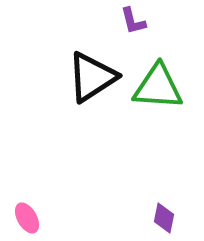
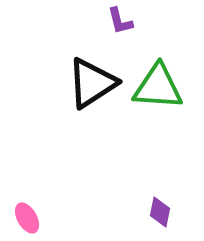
purple L-shape: moved 13 px left
black triangle: moved 6 px down
purple diamond: moved 4 px left, 6 px up
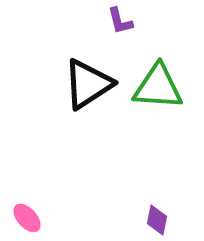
black triangle: moved 4 px left, 1 px down
purple diamond: moved 3 px left, 8 px down
pink ellipse: rotated 12 degrees counterclockwise
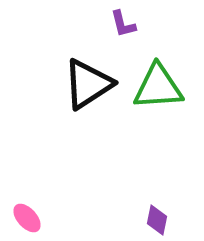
purple L-shape: moved 3 px right, 3 px down
green triangle: rotated 8 degrees counterclockwise
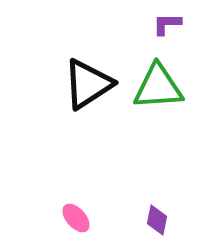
purple L-shape: moved 44 px right; rotated 104 degrees clockwise
pink ellipse: moved 49 px right
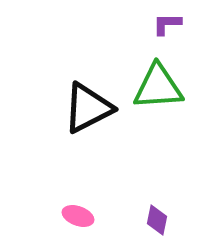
black triangle: moved 24 px down; rotated 6 degrees clockwise
pink ellipse: moved 2 px right, 2 px up; rotated 28 degrees counterclockwise
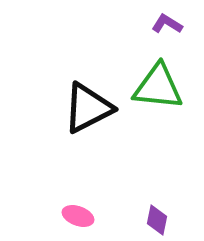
purple L-shape: rotated 32 degrees clockwise
green triangle: rotated 10 degrees clockwise
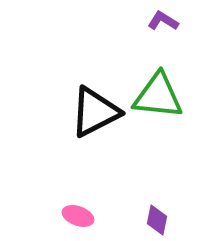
purple L-shape: moved 4 px left, 3 px up
green triangle: moved 9 px down
black triangle: moved 7 px right, 4 px down
